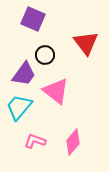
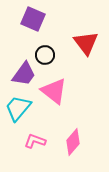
pink triangle: moved 2 px left
cyan trapezoid: moved 1 px left, 1 px down
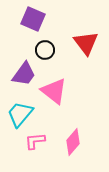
black circle: moved 5 px up
cyan trapezoid: moved 2 px right, 6 px down
pink L-shape: rotated 25 degrees counterclockwise
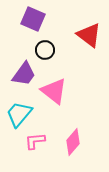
red triangle: moved 3 px right, 8 px up; rotated 16 degrees counterclockwise
cyan trapezoid: moved 1 px left
